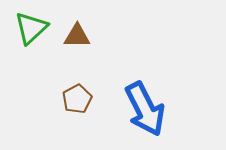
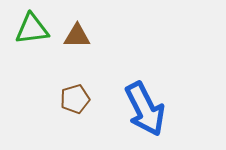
green triangle: moved 1 px right, 1 px down; rotated 36 degrees clockwise
brown pentagon: moved 2 px left; rotated 12 degrees clockwise
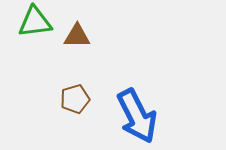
green triangle: moved 3 px right, 7 px up
blue arrow: moved 8 px left, 7 px down
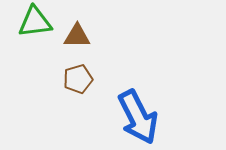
brown pentagon: moved 3 px right, 20 px up
blue arrow: moved 1 px right, 1 px down
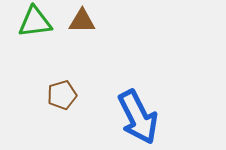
brown triangle: moved 5 px right, 15 px up
brown pentagon: moved 16 px left, 16 px down
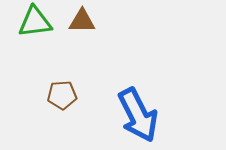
brown pentagon: rotated 12 degrees clockwise
blue arrow: moved 2 px up
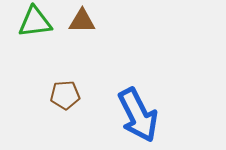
brown pentagon: moved 3 px right
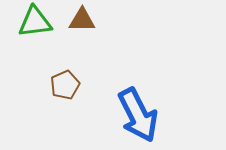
brown triangle: moved 1 px up
brown pentagon: moved 10 px up; rotated 20 degrees counterclockwise
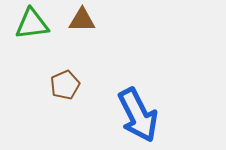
green triangle: moved 3 px left, 2 px down
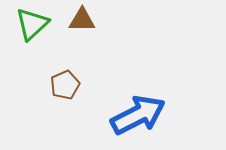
green triangle: rotated 36 degrees counterclockwise
blue arrow: rotated 90 degrees counterclockwise
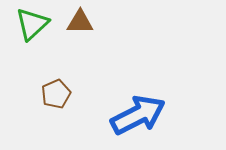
brown triangle: moved 2 px left, 2 px down
brown pentagon: moved 9 px left, 9 px down
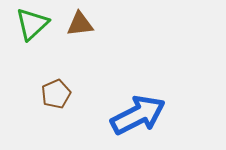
brown triangle: moved 2 px down; rotated 8 degrees counterclockwise
